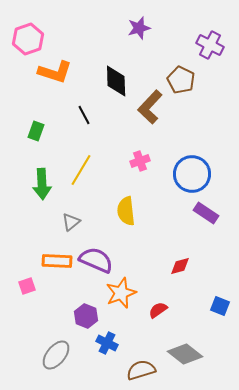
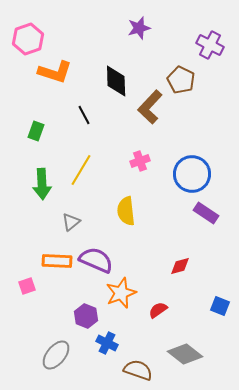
brown semicircle: moved 3 px left; rotated 36 degrees clockwise
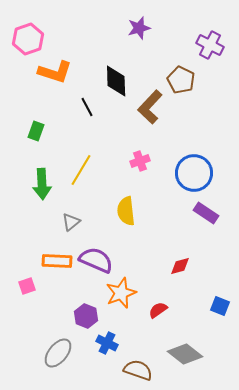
black line: moved 3 px right, 8 px up
blue circle: moved 2 px right, 1 px up
gray ellipse: moved 2 px right, 2 px up
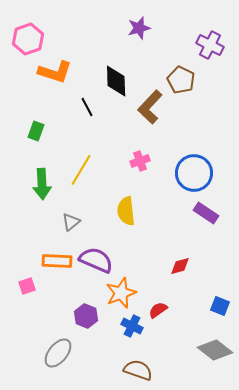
blue cross: moved 25 px right, 17 px up
gray diamond: moved 30 px right, 4 px up
